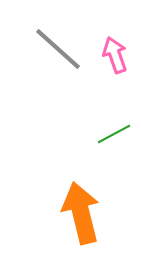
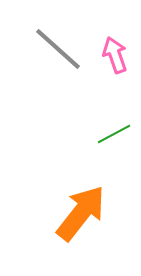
orange arrow: rotated 52 degrees clockwise
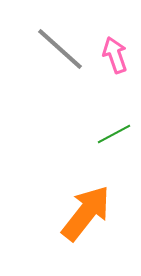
gray line: moved 2 px right
orange arrow: moved 5 px right
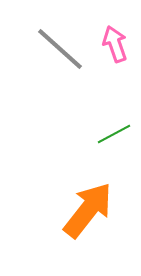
pink arrow: moved 11 px up
orange arrow: moved 2 px right, 3 px up
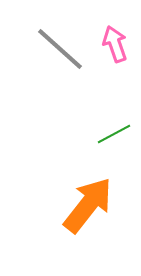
orange arrow: moved 5 px up
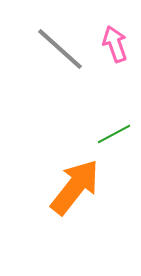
orange arrow: moved 13 px left, 18 px up
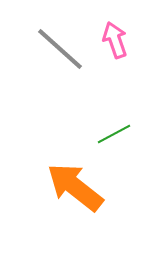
pink arrow: moved 4 px up
orange arrow: rotated 90 degrees counterclockwise
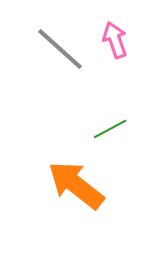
green line: moved 4 px left, 5 px up
orange arrow: moved 1 px right, 2 px up
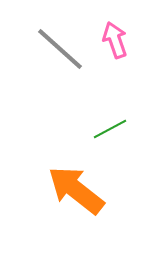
orange arrow: moved 5 px down
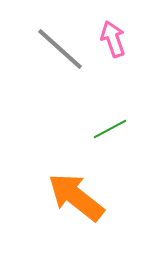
pink arrow: moved 2 px left, 1 px up
orange arrow: moved 7 px down
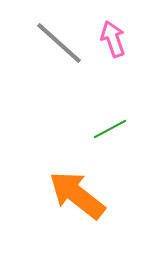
gray line: moved 1 px left, 6 px up
orange arrow: moved 1 px right, 2 px up
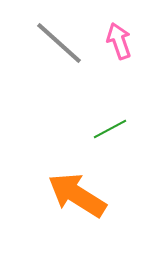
pink arrow: moved 6 px right, 2 px down
orange arrow: rotated 6 degrees counterclockwise
